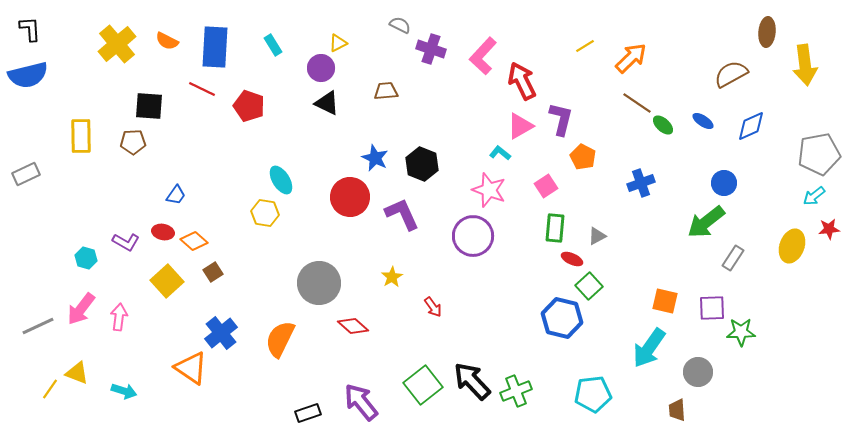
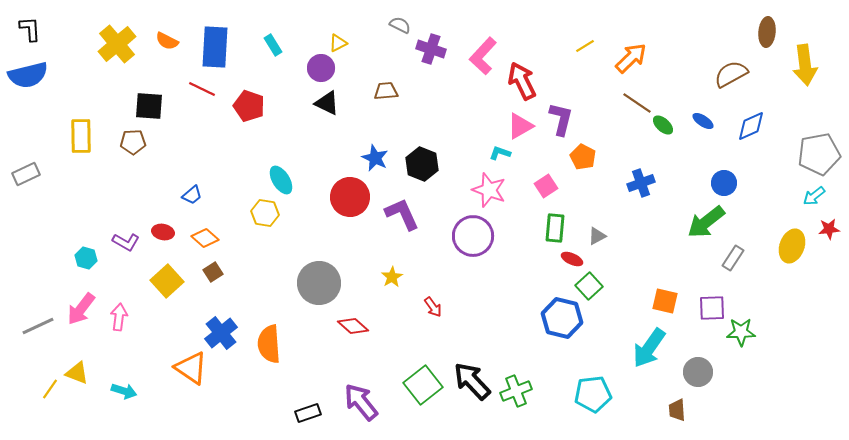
cyan L-shape at (500, 153): rotated 20 degrees counterclockwise
blue trapezoid at (176, 195): moved 16 px right; rotated 15 degrees clockwise
orange diamond at (194, 241): moved 11 px right, 3 px up
orange semicircle at (280, 339): moved 11 px left, 5 px down; rotated 30 degrees counterclockwise
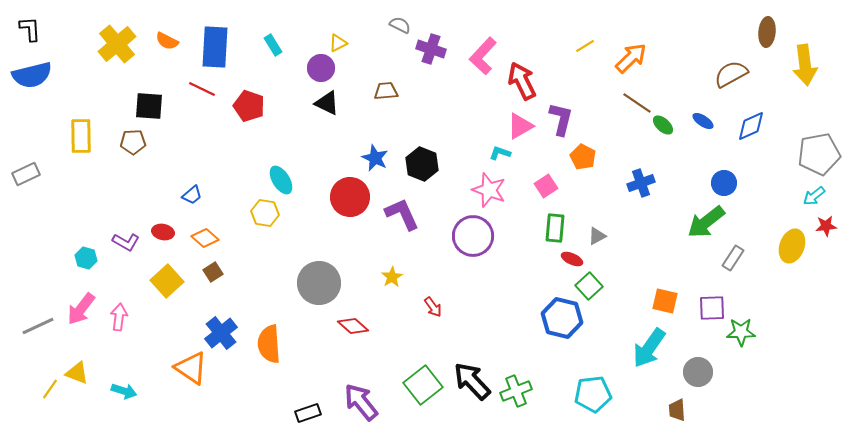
blue semicircle at (28, 75): moved 4 px right
red star at (829, 229): moved 3 px left, 3 px up
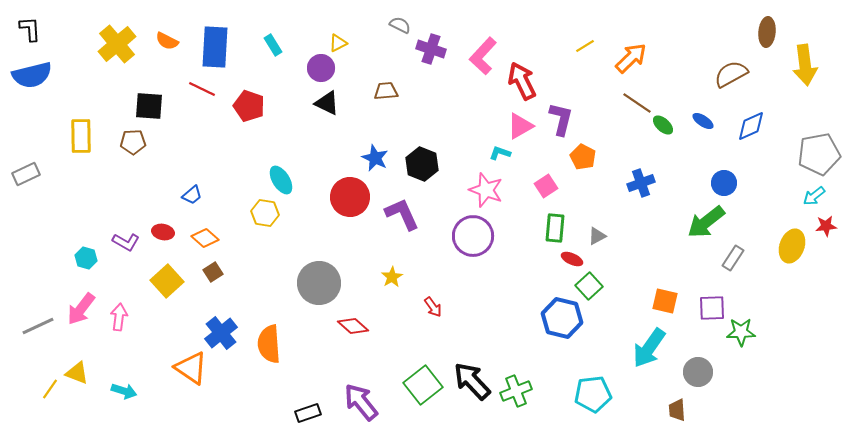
pink star at (489, 190): moved 3 px left
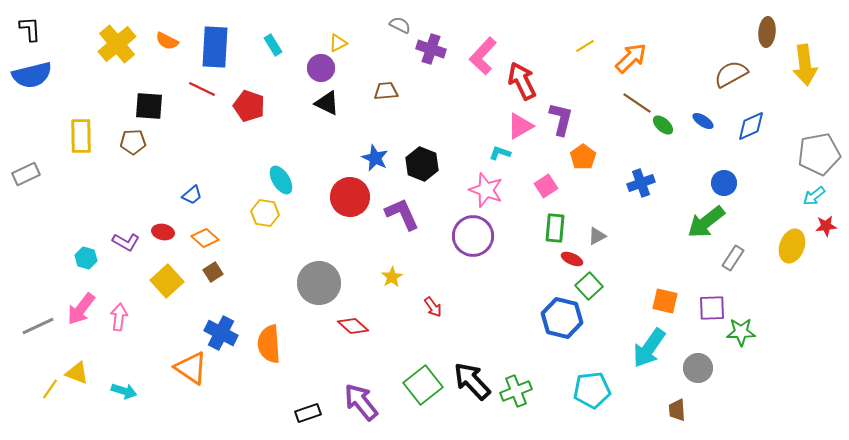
orange pentagon at (583, 157): rotated 10 degrees clockwise
blue cross at (221, 333): rotated 24 degrees counterclockwise
gray circle at (698, 372): moved 4 px up
cyan pentagon at (593, 394): moved 1 px left, 4 px up
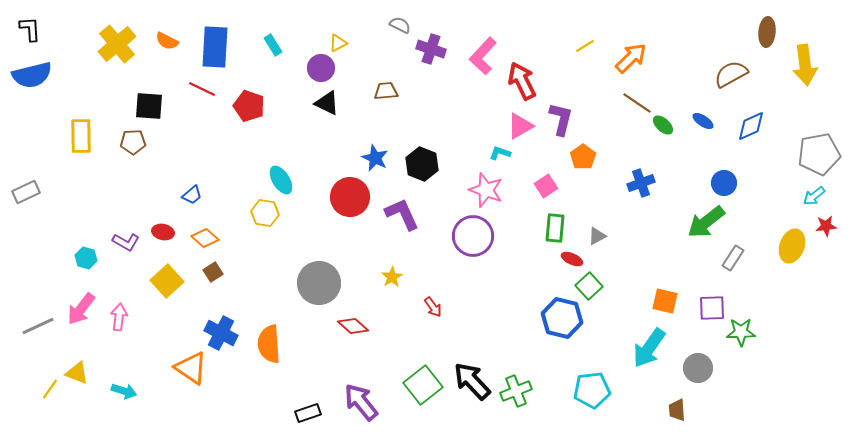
gray rectangle at (26, 174): moved 18 px down
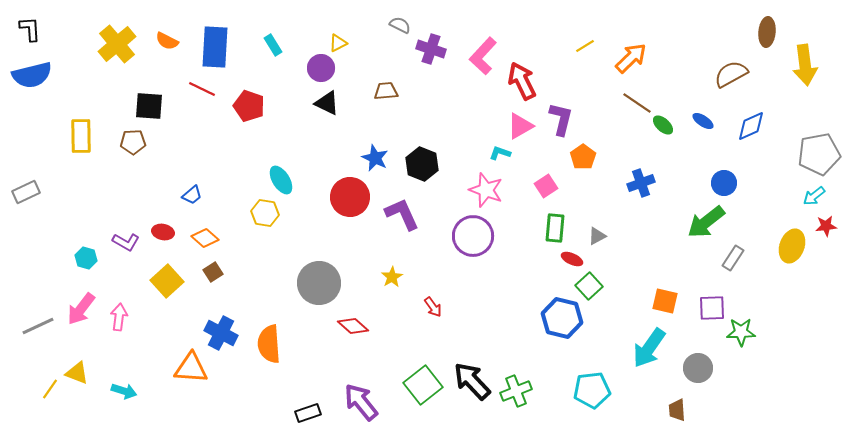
orange triangle at (191, 368): rotated 30 degrees counterclockwise
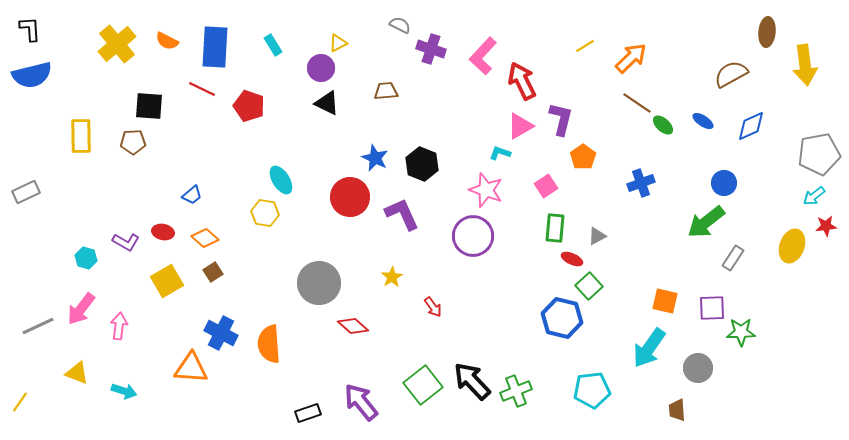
yellow square at (167, 281): rotated 12 degrees clockwise
pink arrow at (119, 317): moved 9 px down
yellow line at (50, 389): moved 30 px left, 13 px down
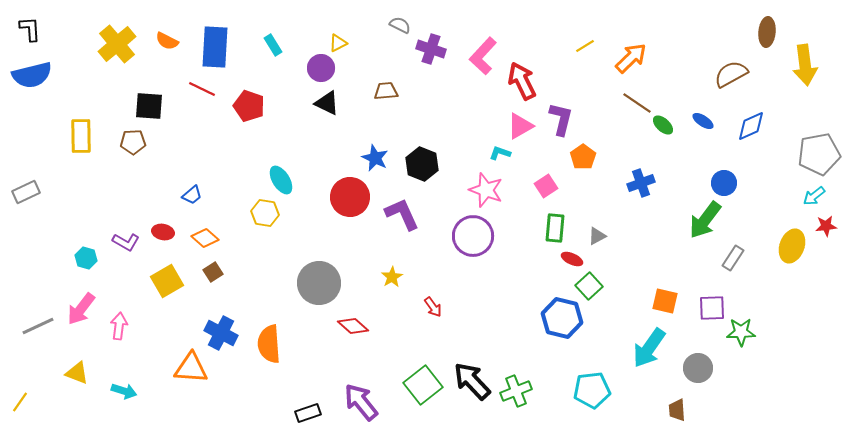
green arrow at (706, 222): moved 1 px left, 2 px up; rotated 15 degrees counterclockwise
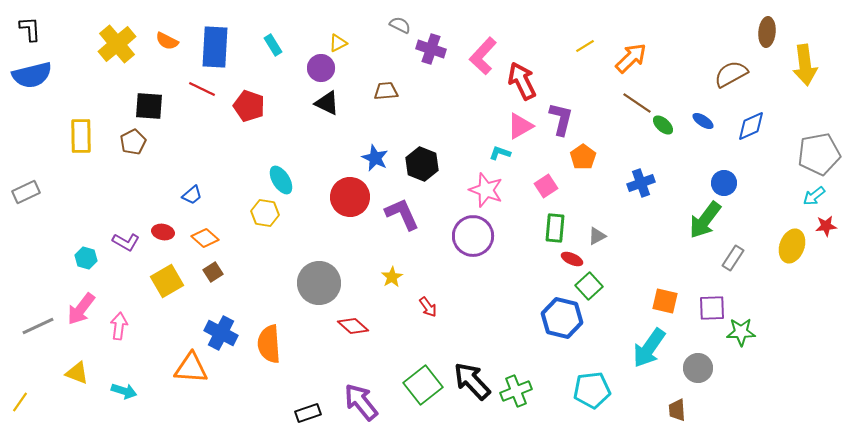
brown pentagon at (133, 142): rotated 25 degrees counterclockwise
red arrow at (433, 307): moved 5 px left
